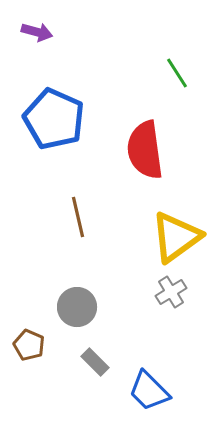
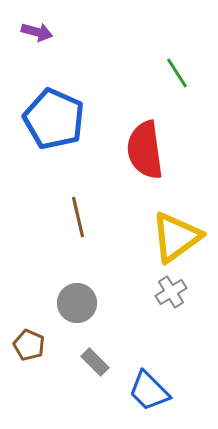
gray circle: moved 4 px up
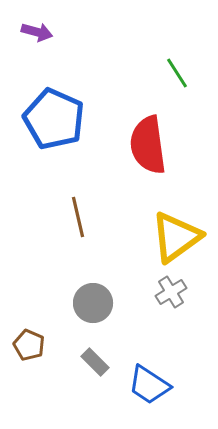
red semicircle: moved 3 px right, 5 px up
gray circle: moved 16 px right
blue trapezoid: moved 6 px up; rotated 12 degrees counterclockwise
